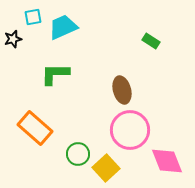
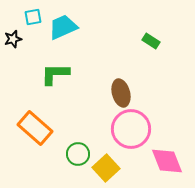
brown ellipse: moved 1 px left, 3 px down
pink circle: moved 1 px right, 1 px up
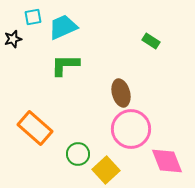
green L-shape: moved 10 px right, 9 px up
yellow square: moved 2 px down
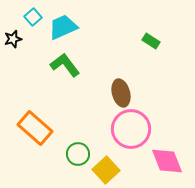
cyan square: rotated 30 degrees counterclockwise
green L-shape: rotated 52 degrees clockwise
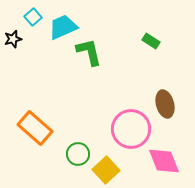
green L-shape: moved 24 px right, 13 px up; rotated 24 degrees clockwise
brown ellipse: moved 44 px right, 11 px down
pink diamond: moved 3 px left
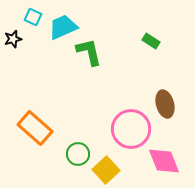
cyan square: rotated 24 degrees counterclockwise
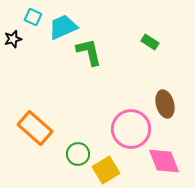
green rectangle: moved 1 px left, 1 px down
yellow square: rotated 12 degrees clockwise
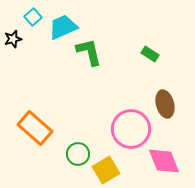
cyan square: rotated 24 degrees clockwise
green rectangle: moved 12 px down
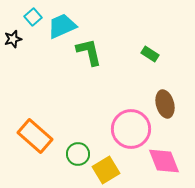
cyan trapezoid: moved 1 px left, 1 px up
orange rectangle: moved 8 px down
